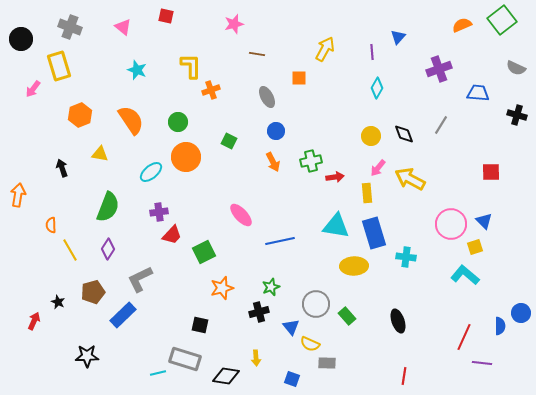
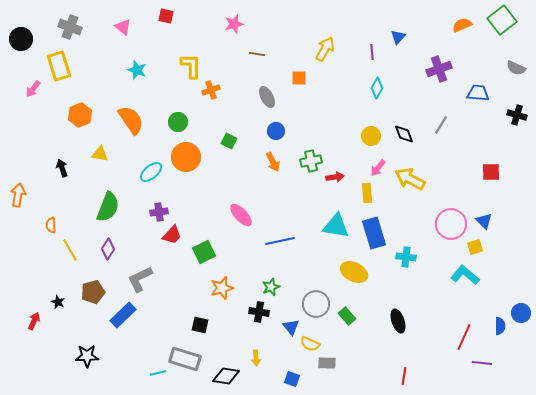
yellow ellipse at (354, 266): moved 6 px down; rotated 28 degrees clockwise
black cross at (259, 312): rotated 24 degrees clockwise
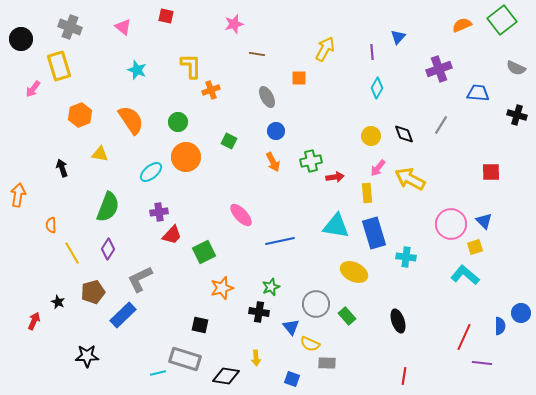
yellow line at (70, 250): moved 2 px right, 3 px down
